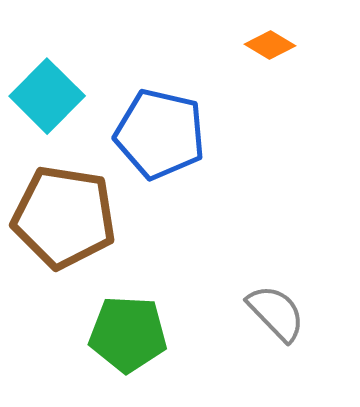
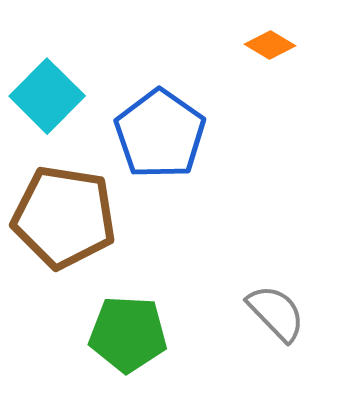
blue pentagon: rotated 22 degrees clockwise
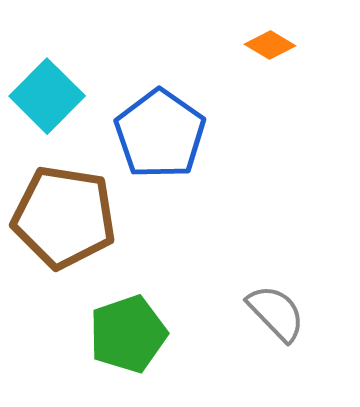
green pentagon: rotated 22 degrees counterclockwise
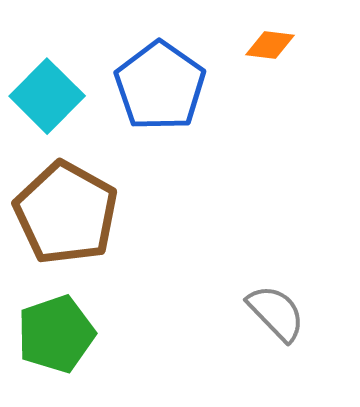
orange diamond: rotated 24 degrees counterclockwise
blue pentagon: moved 48 px up
brown pentagon: moved 2 px right, 4 px up; rotated 20 degrees clockwise
green pentagon: moved 72 px left
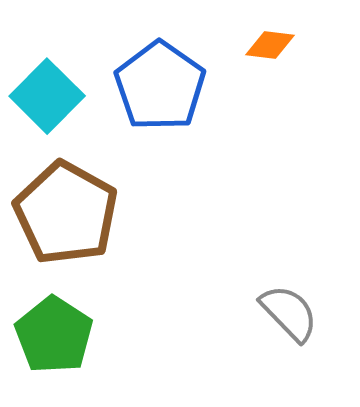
gray semicircle: moved 13 px right
green pentagon: moved 2 px left, 1 px down; rotated 20 degrees counterclockwise
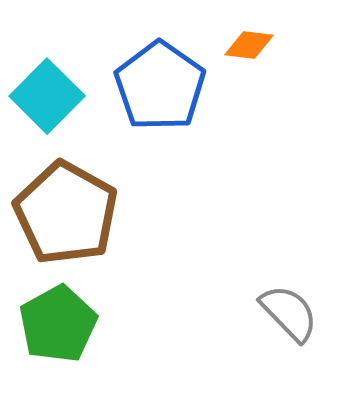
orange diamond: moved 21 px left
green pentagon: moved 4 px right, 11 px up; rotated 10 degrees clockwise
